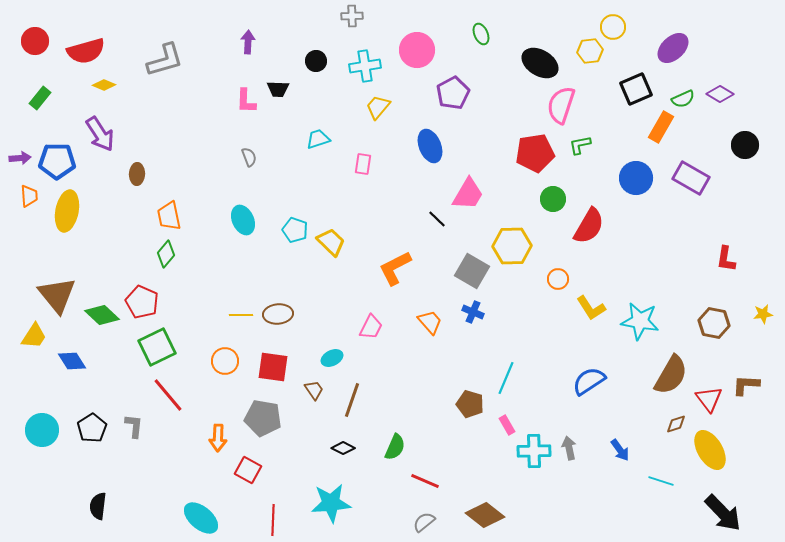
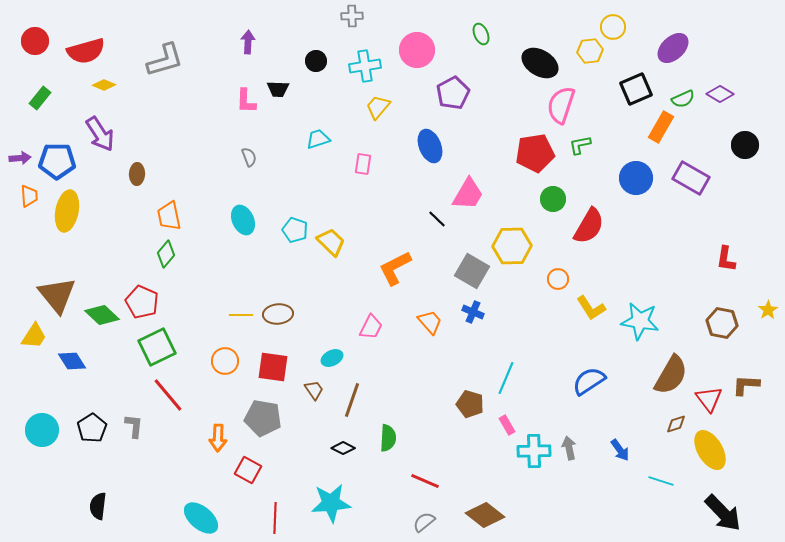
yellow star at (763, 314): moved 5 px right, 4 px up; rotated 24 degrees counterclockwise
brown hexagon at (714, 323): moved 8 px right
green semicircle at (395, 447): moved 7 px left, 9 px up; rotated 20 degrees counterclockwise
red line at (273, 520): moved 2 px right, 2 px up
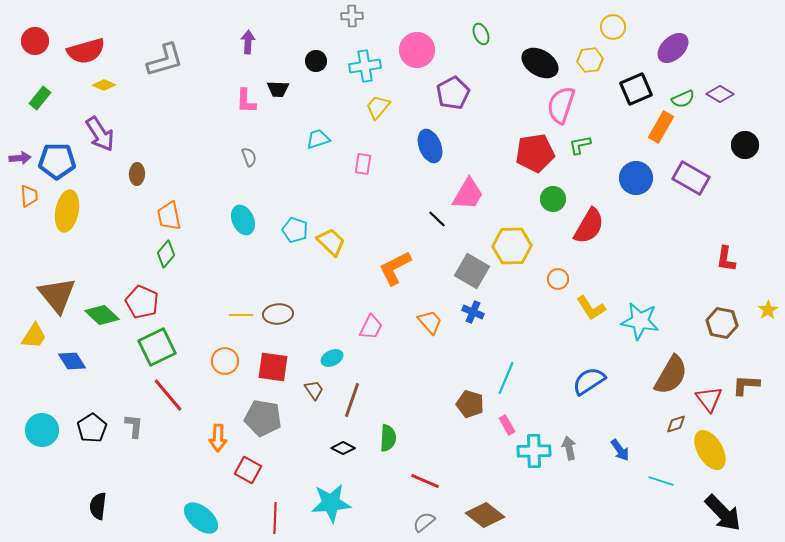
yellow hexagon at (590, 51): moved 9 px down
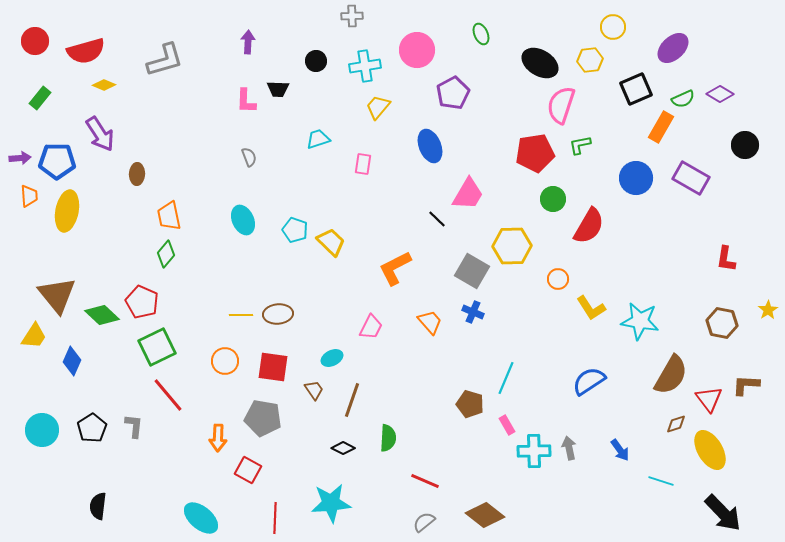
blue diamond at (72, 361): rotated 56 degrees clockwise
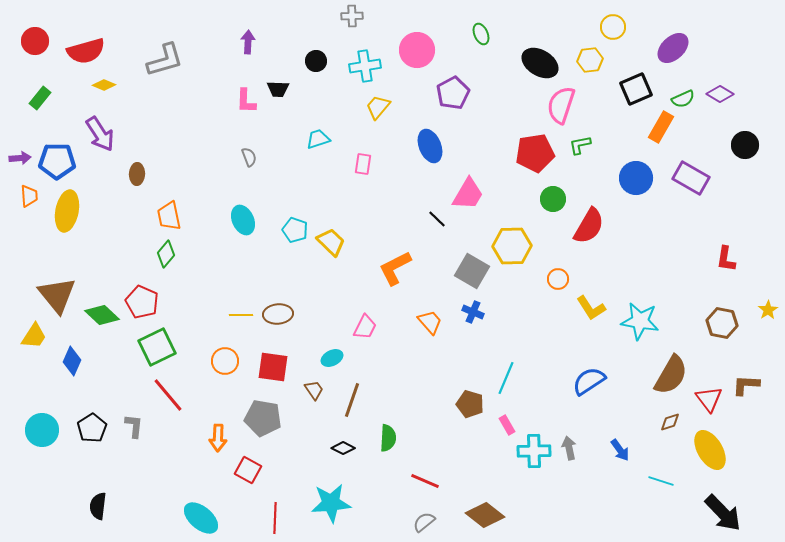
pink trapezoid at (371, 327): moved 6 px left
brown diamond at (676, 424): moved 6 px left, 2 px up
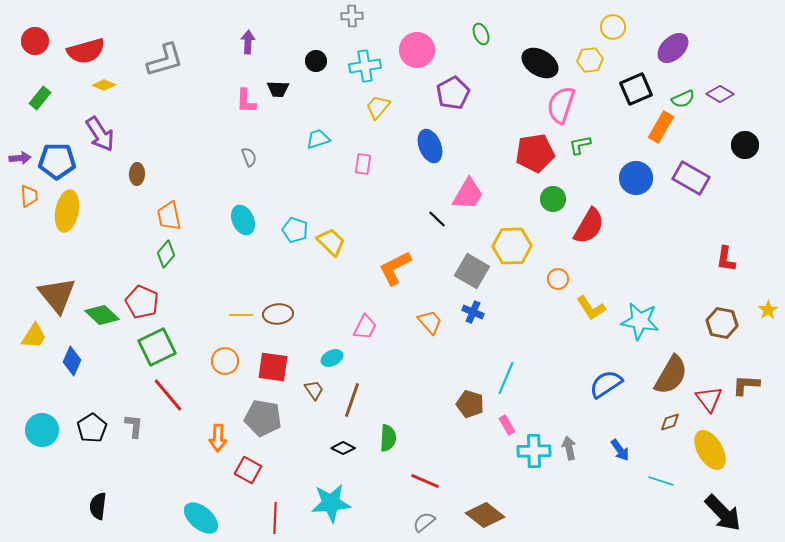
blue semicircle at (589, 381): moved 17 px right, 3 px down
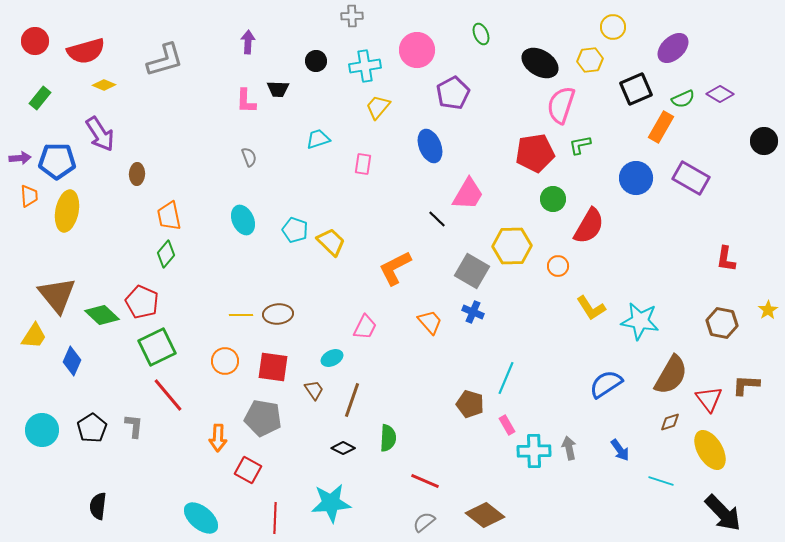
black circle at (745, 145): moved 19 px right, 4 px up
orange circle at (558, 279): moved 13 px up
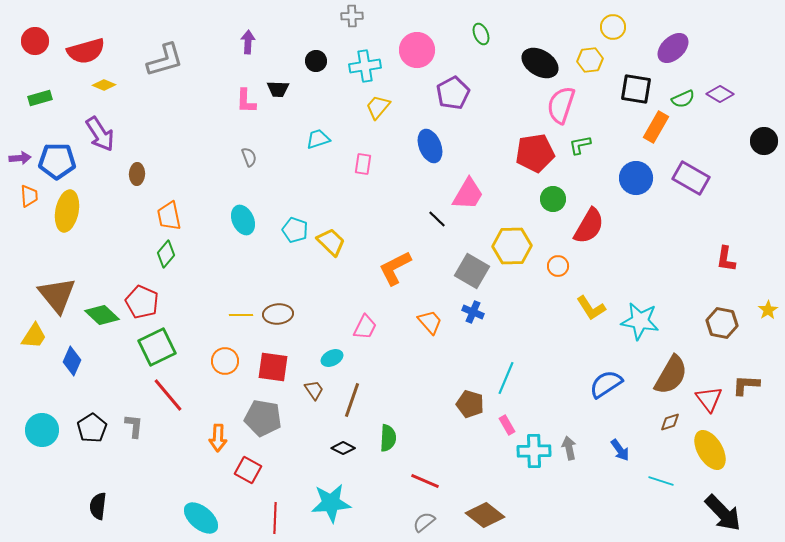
black square at (636, 89): rotated 32 degrees clockwise
green rectangle at (40, 98): rotated 35 degrees clockwise
orange rectangle at (661, 127): moved 5 px left
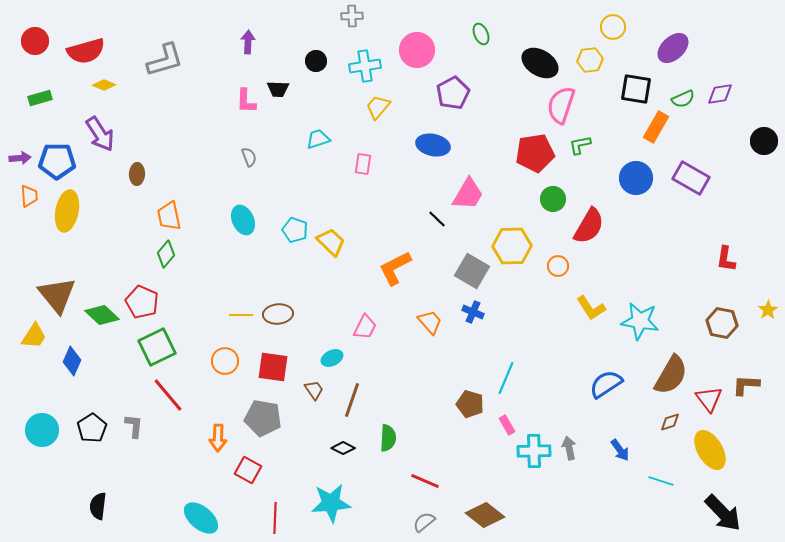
purple diamond at (720, 94): rotated 40 degrees counterclockwise
blue ellipse at (430, 146): moved 3 px right, 1 px up; rotated 56 degrees counterclockwise
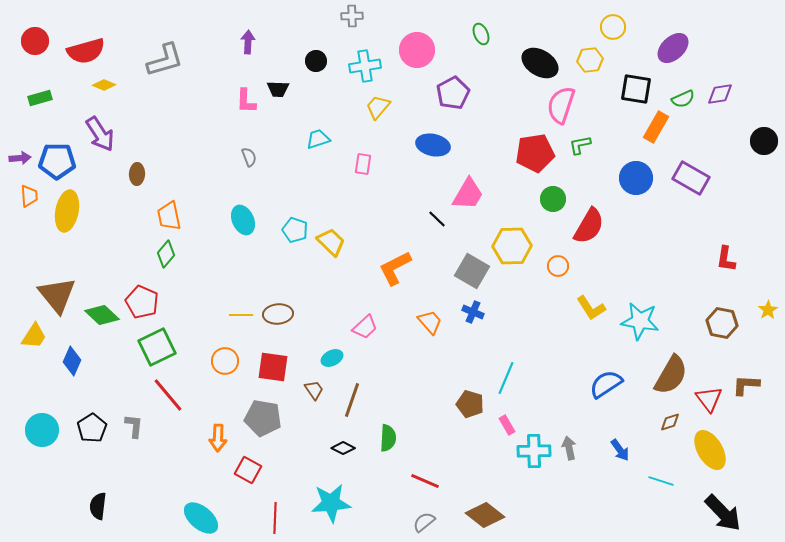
pink trapezoid at (365, 327): rotated 20 degrees clockwise
